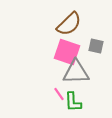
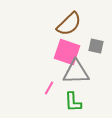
pink line: moved 10 px left, 6 px up; rotated 64 degrees clockwise
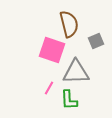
brown semicircle: rotated 60 degrees counterclockwise
gray square: moved 5 px up; rotated 35 degrees counterclockwise
pink square: moved 15 px left, 2 px up
green L-shape: moved 4 px left, 2 px up
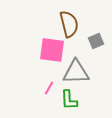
pink square: rotated 12 degrees counterclockwise
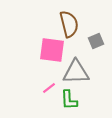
pink line: rotated 24 degrees clockwise
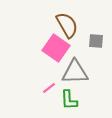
brown semicircle: moved 2 px left, 1 px down; rotated 16 degrees counterclockwise
gray square: rotated 28 degrees clockwise
pink square: moved 4 px right, 2 px up; rotated 28 degrees clockwise
gray triangle: moved 1 px left
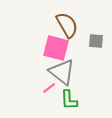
pink square: rotated 20 degrees counterclockwise
gray triangle: moved 13 px left; rotated 40 degrees clockwise
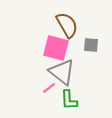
gray square: moved 5 px left, 4 px down
